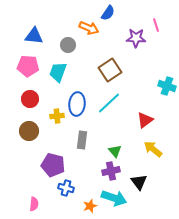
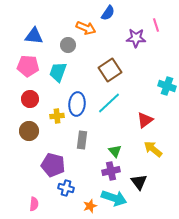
orange arrow: moved 3 px left
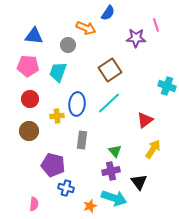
yellow arrow: rotated 84 degrees clockwise
